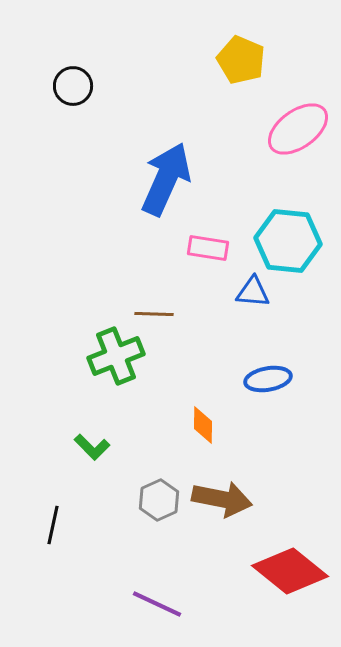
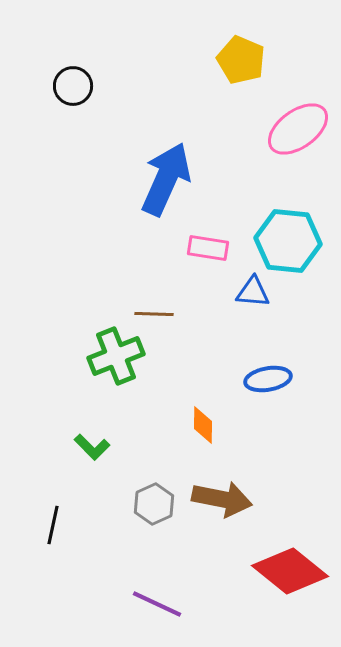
gray hexagon: moved 5 px left, 4 px down
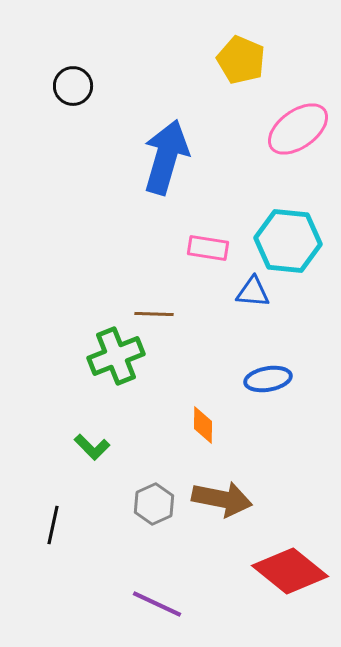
blue arrow: moved 22 px up; rotated 8 degrees counterclockwise
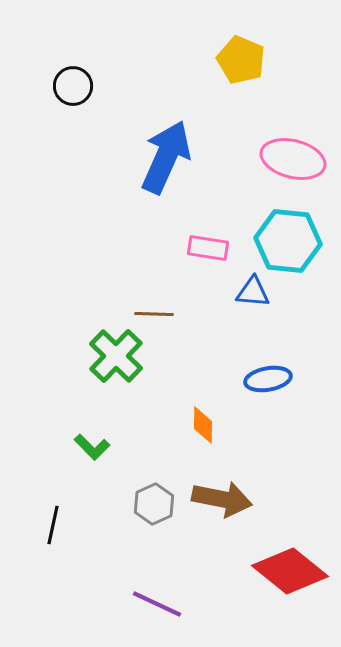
pink ellipse: moved 5 px left, 30 px down; rotated 50 degrees clockwise
blue arrow: rotated 8 degrees clockwise
green cross: rotated 24 degrees counterclockwise
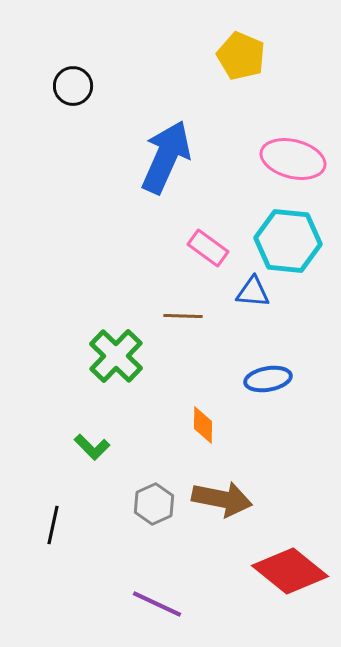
yellow pentagon: moved 4 px up
pink rectangle: rotated 27 degrees clockwise
brown line: moved 29 px right, 2 px down
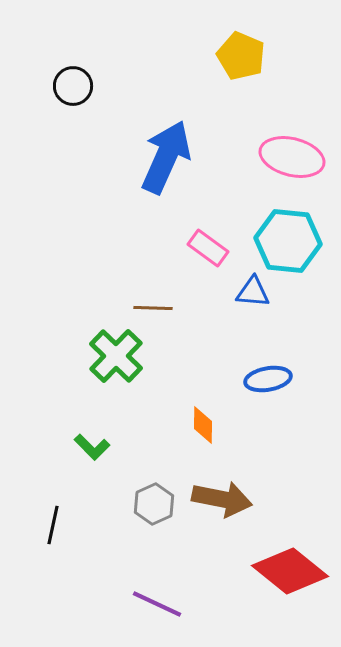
pink ellipse: moved 1 px left, 2 px up
brown line: moved 30 px left, 8 px up
